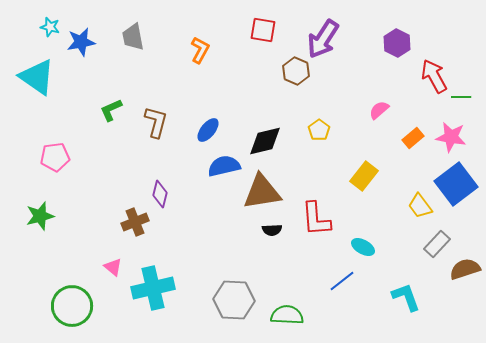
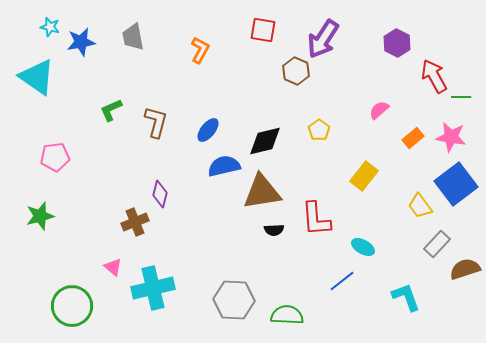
black semicircle: moved 2 px right
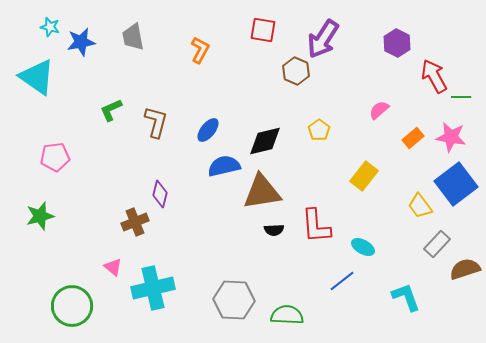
red L-shape: moved 7 px down
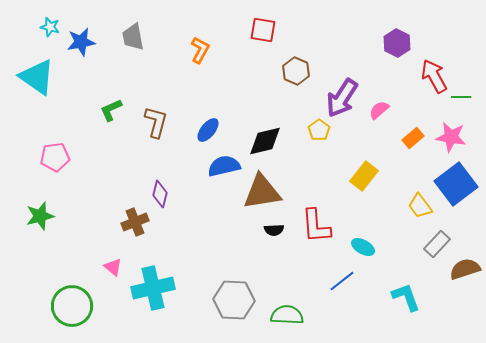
purple arrow: moved 19 px right, 59 px down
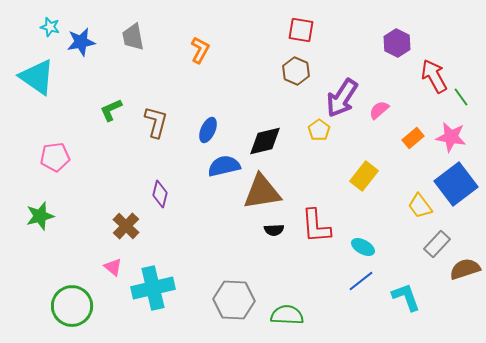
red square: moved 38 px right
green line: rotated 54 degrees clockwise
blue ellipse: rotated 15 degrees counterclockwise
brown cross: moved 9 px left, 4 px down; rotated 24 degrees counterclockwise
blue line: moved 19 px right
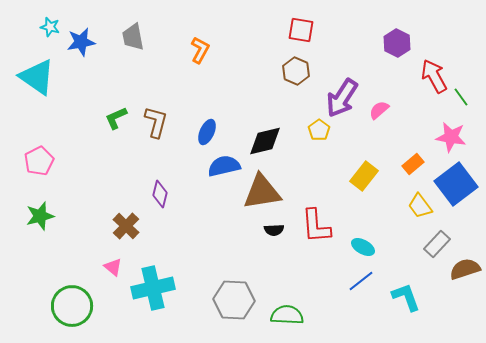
green L-shape: moved 5 px right, 8 px down
blue ellipse: moved 1 px left, 2 px down
orange rectangle: moved 26 px down
pink pentagon: moved 16 px left, 4 px down; rotated 20 degrees counterclockwise
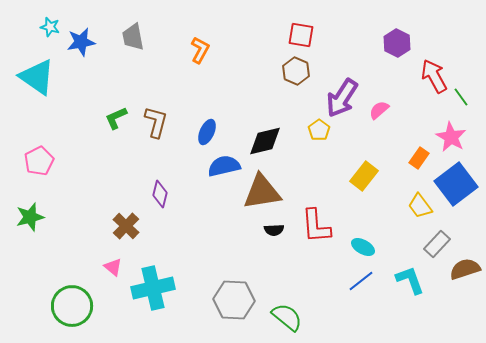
red square: moved 5 px down
pink star: rotated 20 degrees clockwise
orange rectangle: moved 6 px right, 6 px up; rotated 15 degrees counterclockwise
green star: moved 10 px left, 1 px down
cyan L-shape: moved 4 px right, 17 px up
green semicircle: moved 2 px down; rotated 36 degrees clockwise
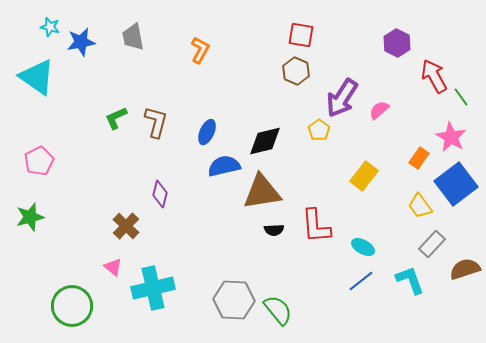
gray rectangle: moved 5 px left
green semicircle: moved 9 px left, 7 px up; rotated 12 degrees clockwise
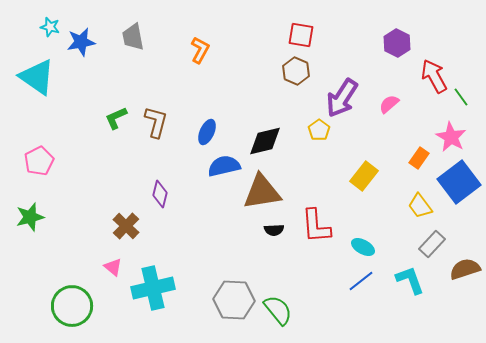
pink semicircle: moved 10 px right, 6 px up
blue square: moved 3 px right, 2 px up
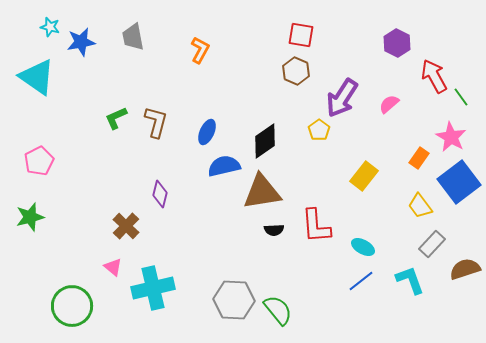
black diamond: rotated 21 degrees counterclockwise
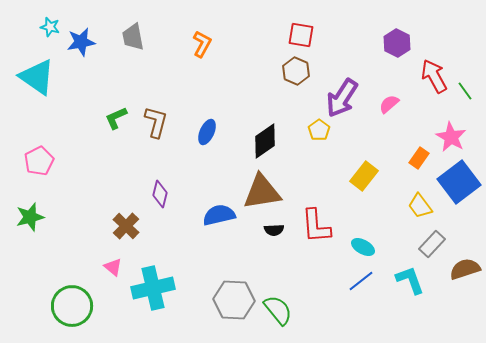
orange L-shape: moved 2 px right, 6 px up
green line: moved 4 px right, 6 px up
blue semicircle: moved 5 px left, 49 px down
